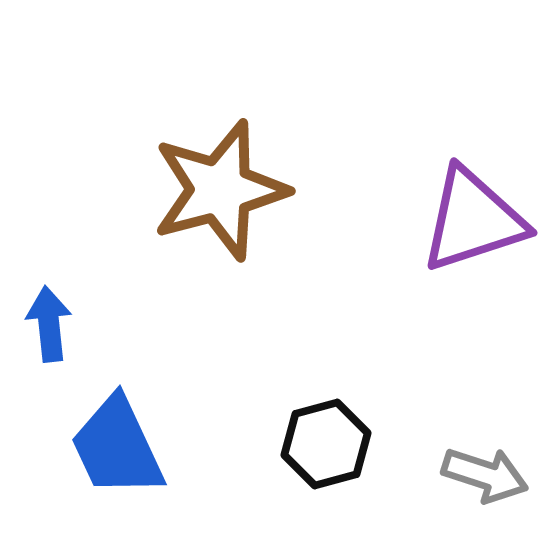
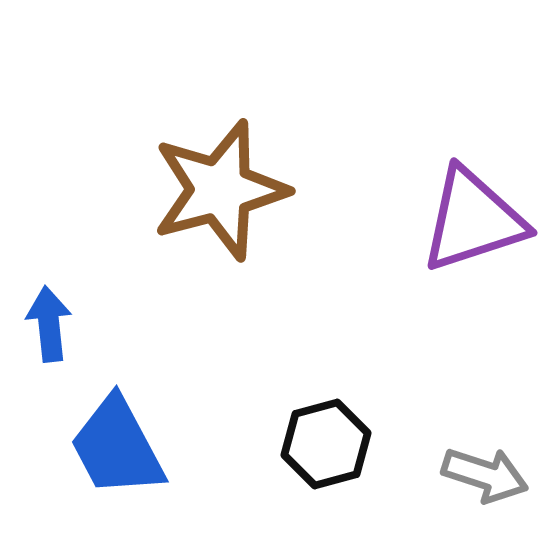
blue trapezoid: rotated 3 degrees counterclockwise
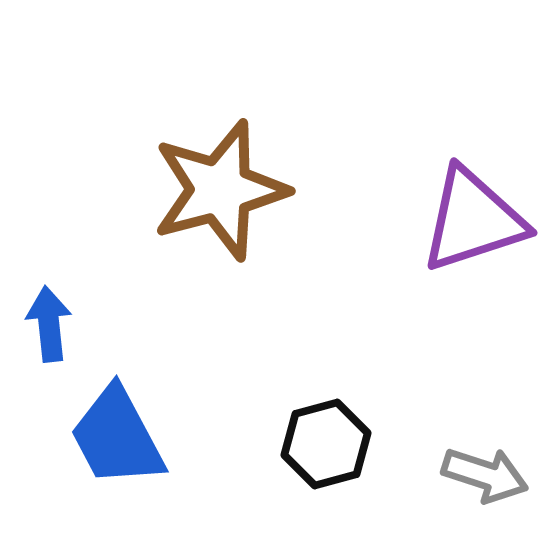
blue trapezoid: moved 10 px up
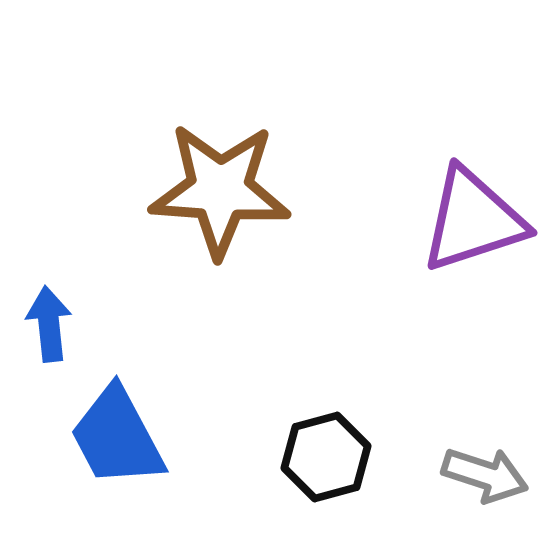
brown star: rotated 19 degrees clockwise
black hexagon: moved 13 px down
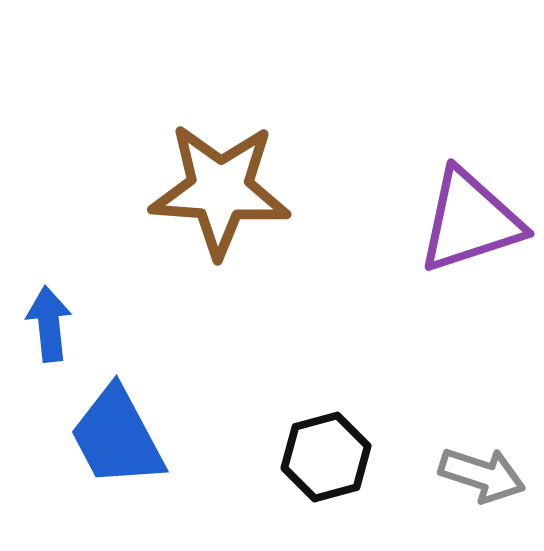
purple triangle: moved 3 px left, 1 px down
gray arrow: moved 3 px left
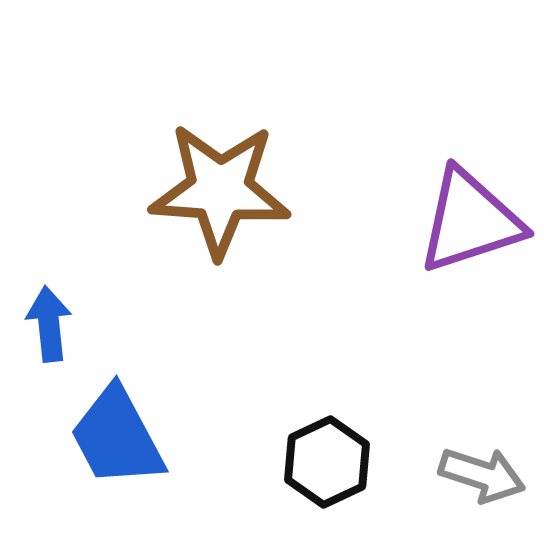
black hexagon: moved 1 px right, 5 px down; rotated 10 degrees counterclockwise
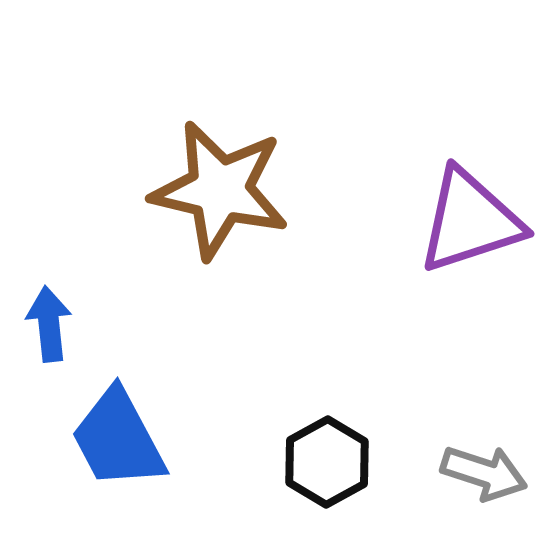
brown star: rotated 9 degrees clockwise
blue trapezoid: moved 1 px right, 2 px down
black hexagon: rotated 4 degrees counterclockwise
gray arrow: moved 2 px right, 2 px up
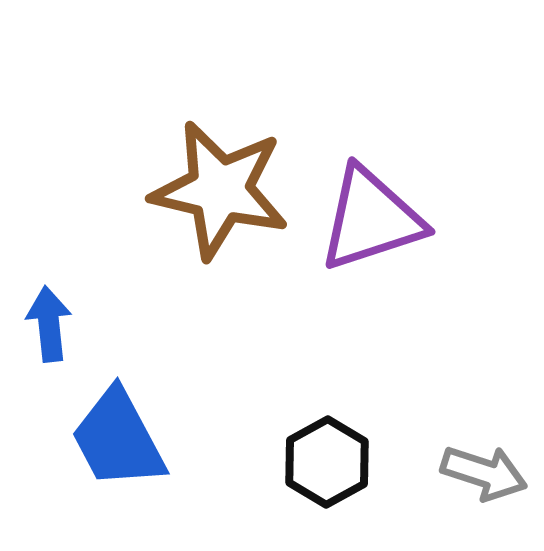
purple triangle: moved 99 px left, 2 px up
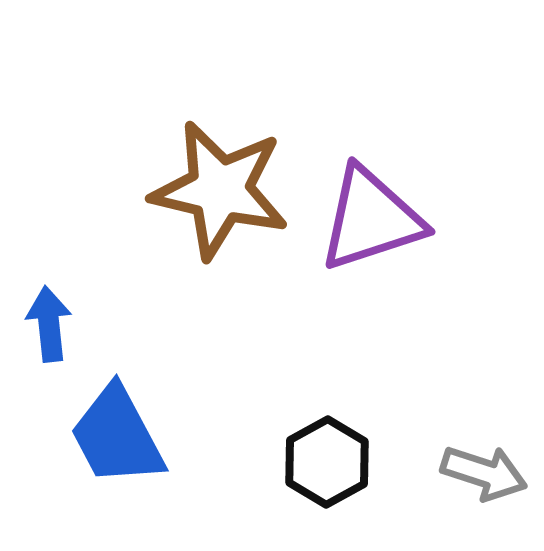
blue trapezoid: moved 1 px left, 3 px up
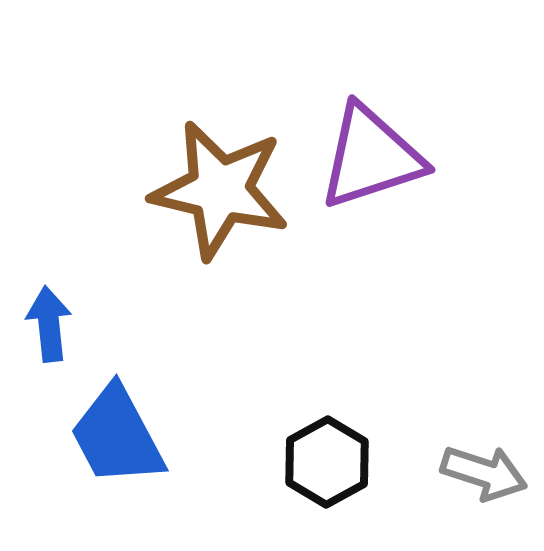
purple triangle: moved 62 px up
